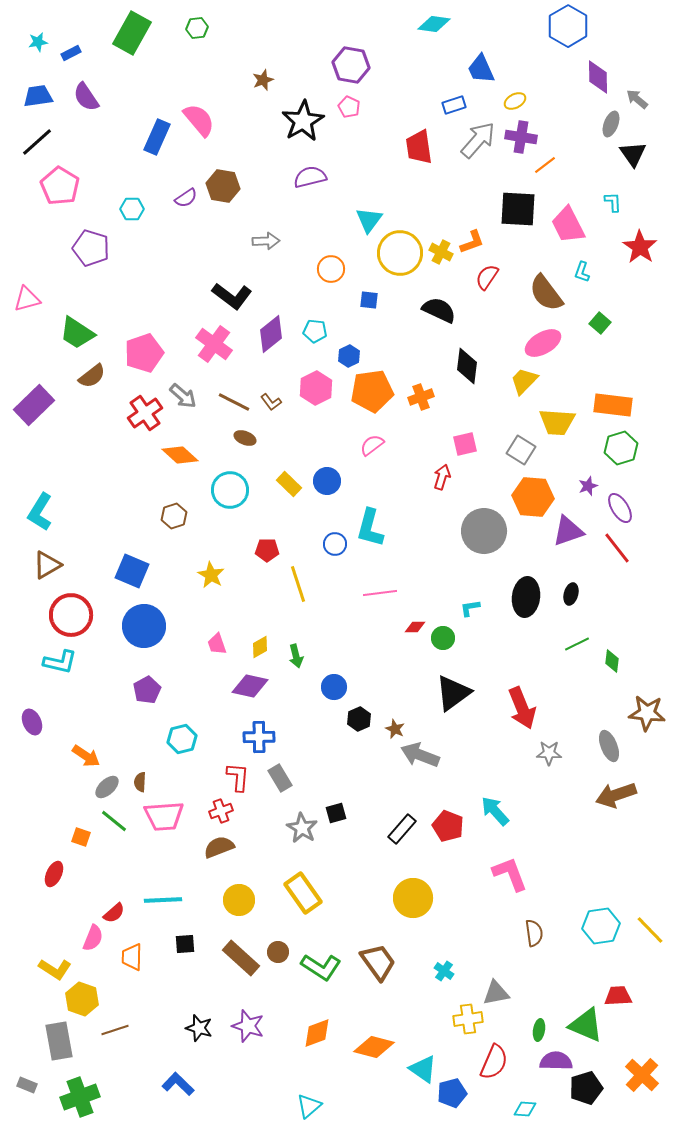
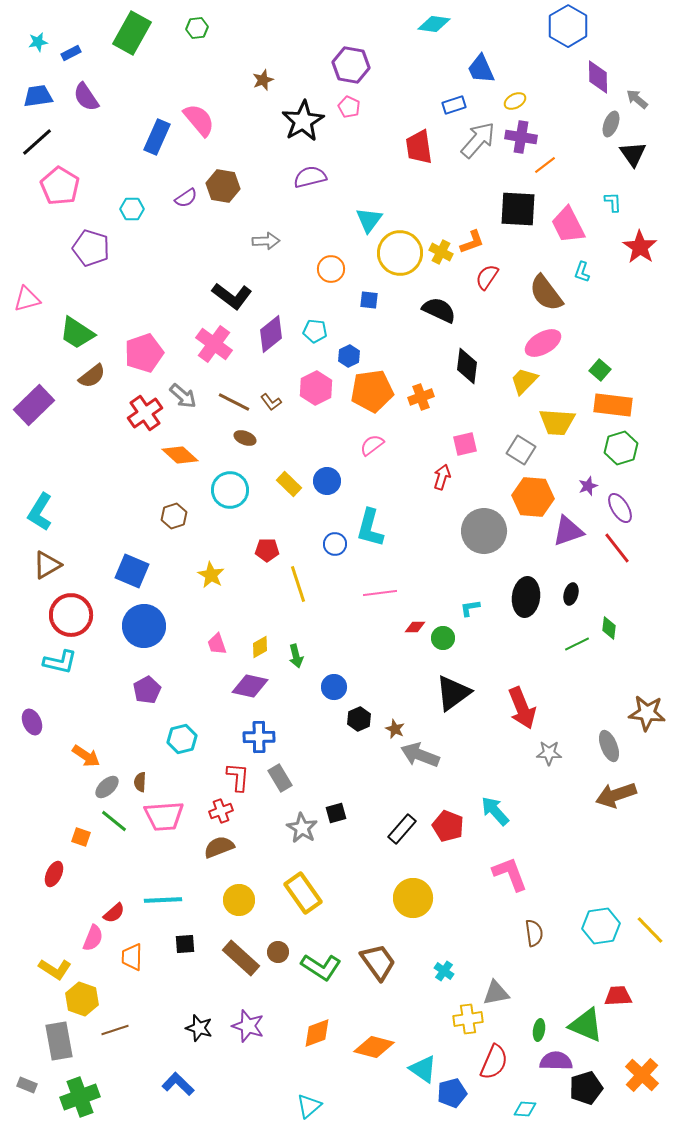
green square at (600, 323): moved 47 px down
green diamond at (612, 661): moved 3 px left, 33 px up
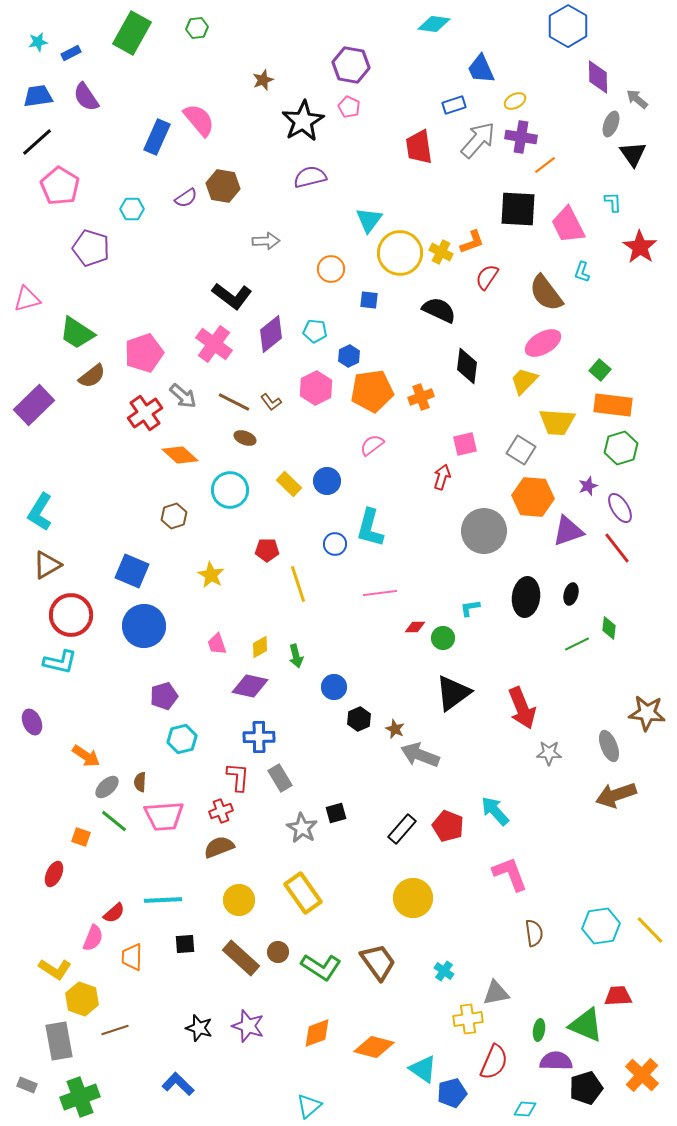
purple pentagon at (147, 690): moved 17 px right, 6 px down; rotated 12 degrees clockwise
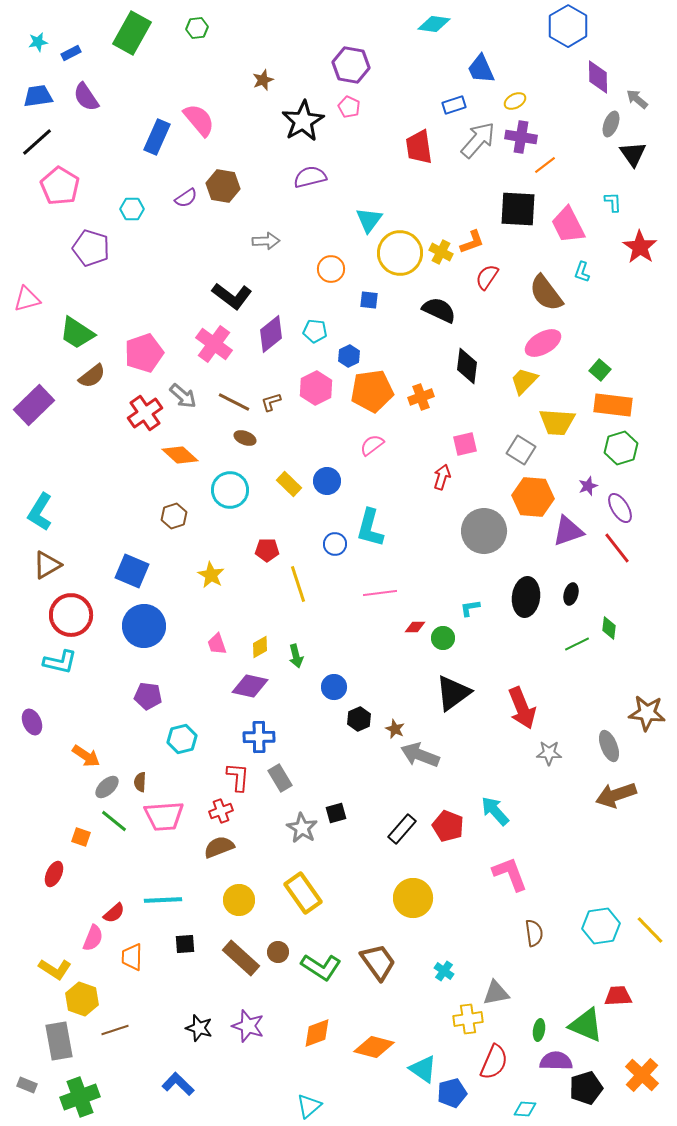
brown L-shape at (271, 402): rotated 110 degrees clockwise
purple pentagon at (164, 696): moved 16 px left; rotated 24 degrees clockwise
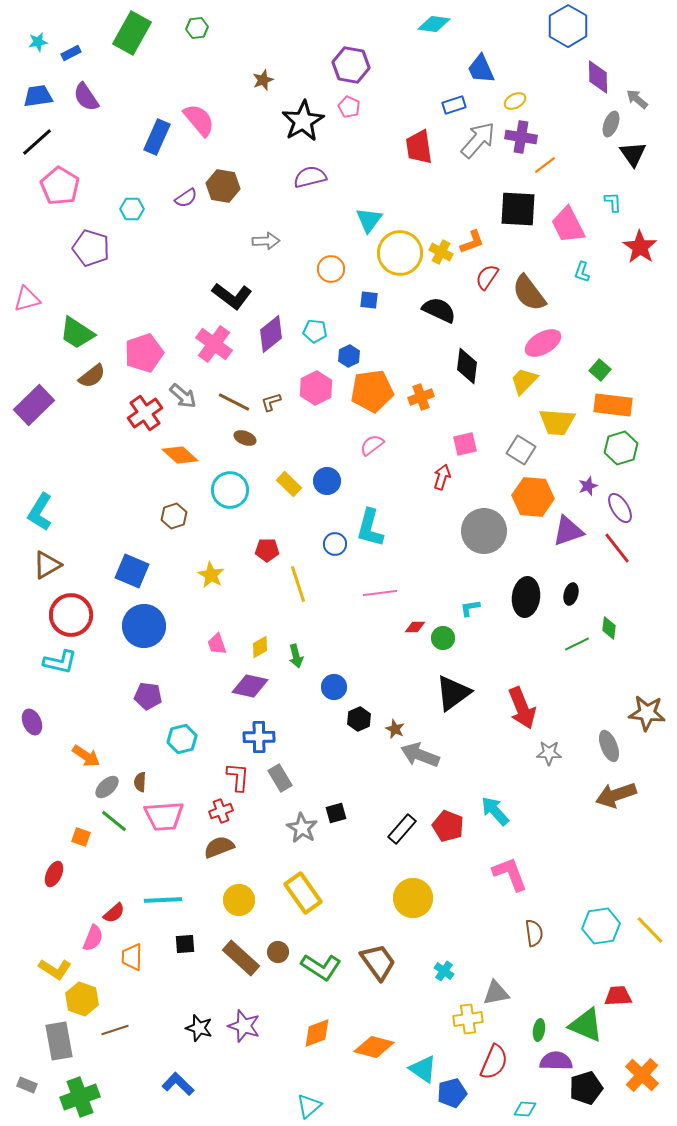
brown semicircle at (546, 293): moved 17 px left
purple star at (248, 1026): moved 4 px left
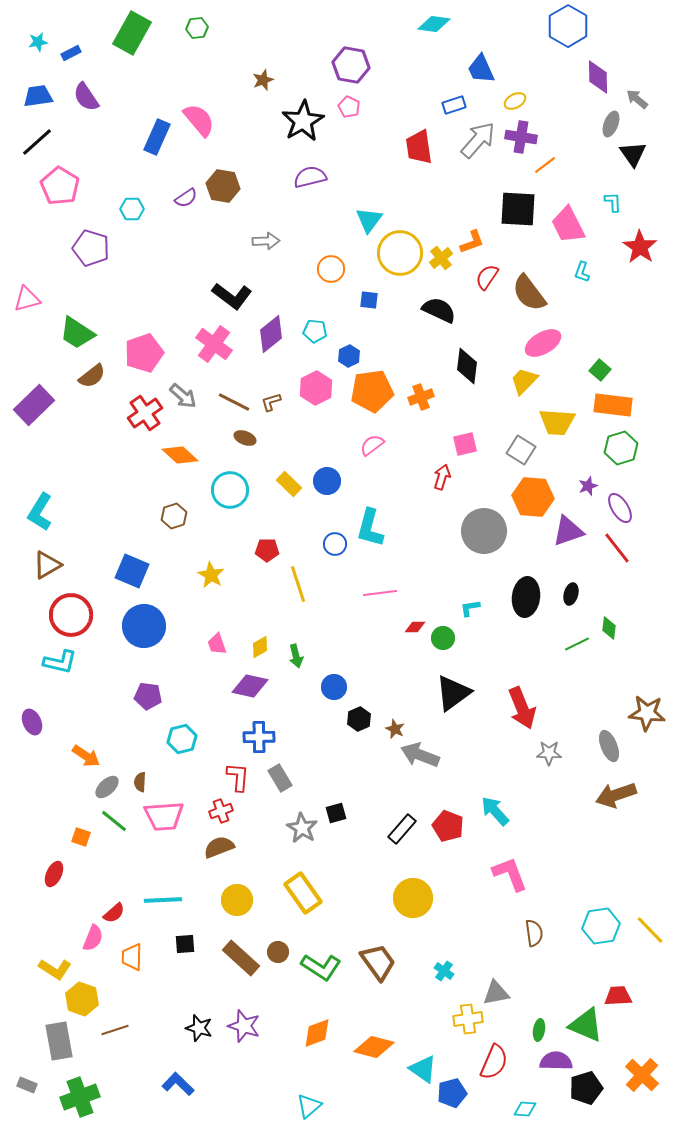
yellow cross at (441, 252): moved 6 px down; rotated 25 degrees clockwise
yellow circle at (239, 900): moved 2 px left
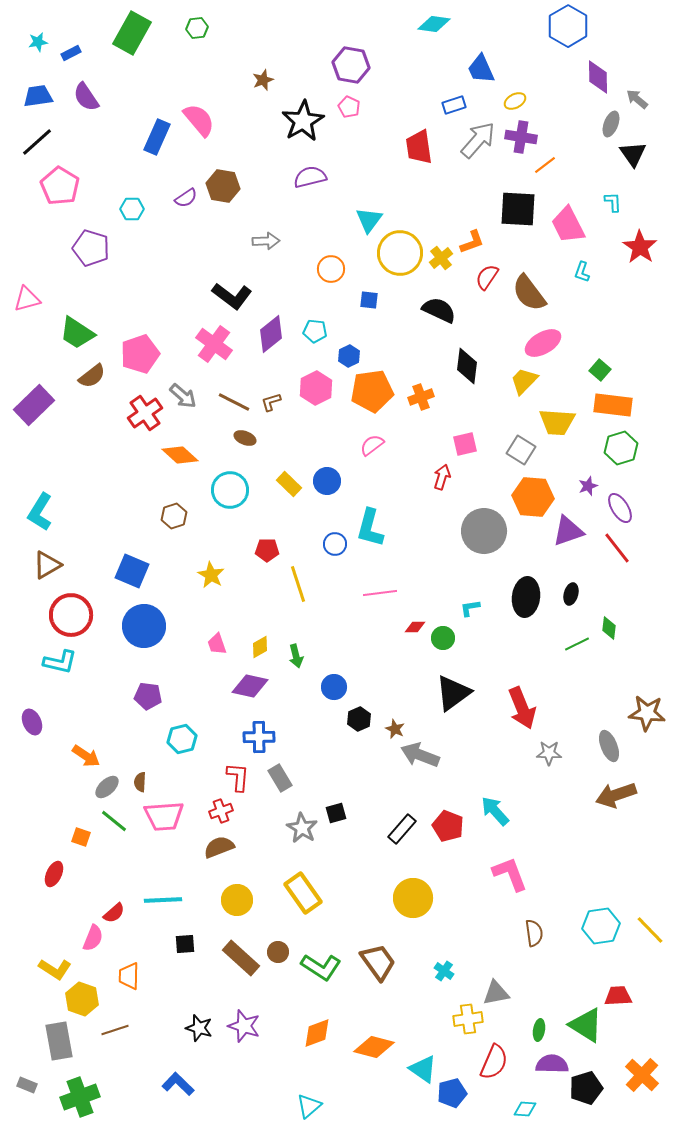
pink pentagon at (144, 353): moved 4 px left, 1 px down
orange trapezoid at (132, 957): moved 3 px left, 19 px down
green triangle at (586, 1025): rotated 9 degrees clockwise
purple semicircle at (556, 1061): moved 4 px left, 3 px down
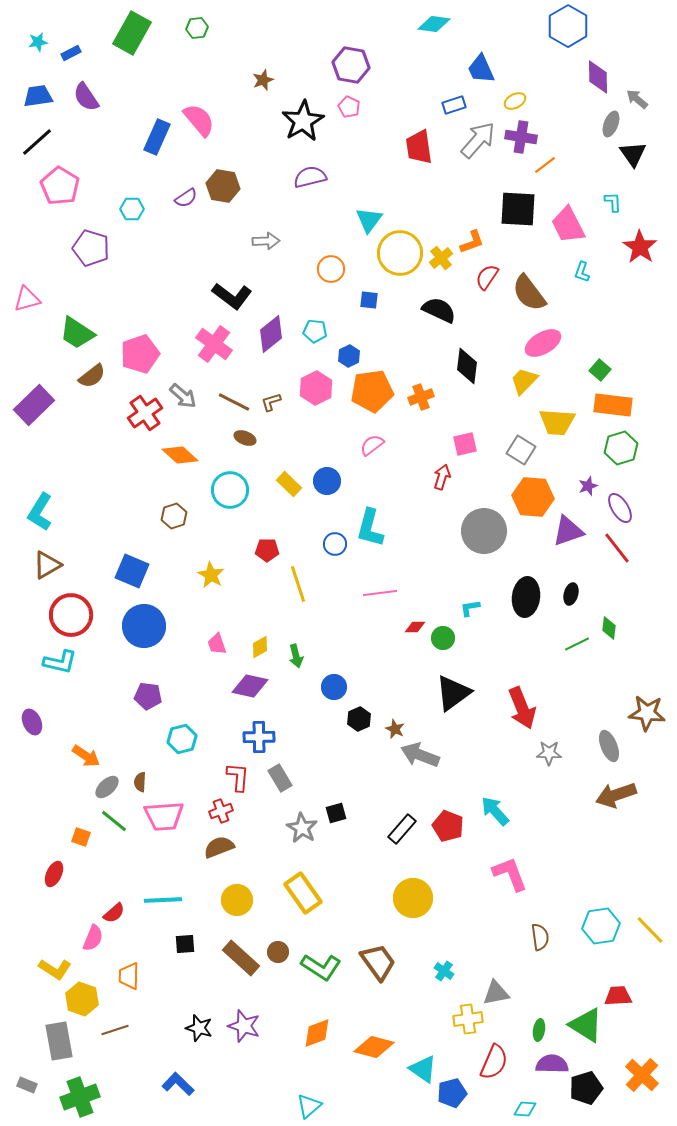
brown semicircle at (534, 933): moved 6 px right, 4 px down
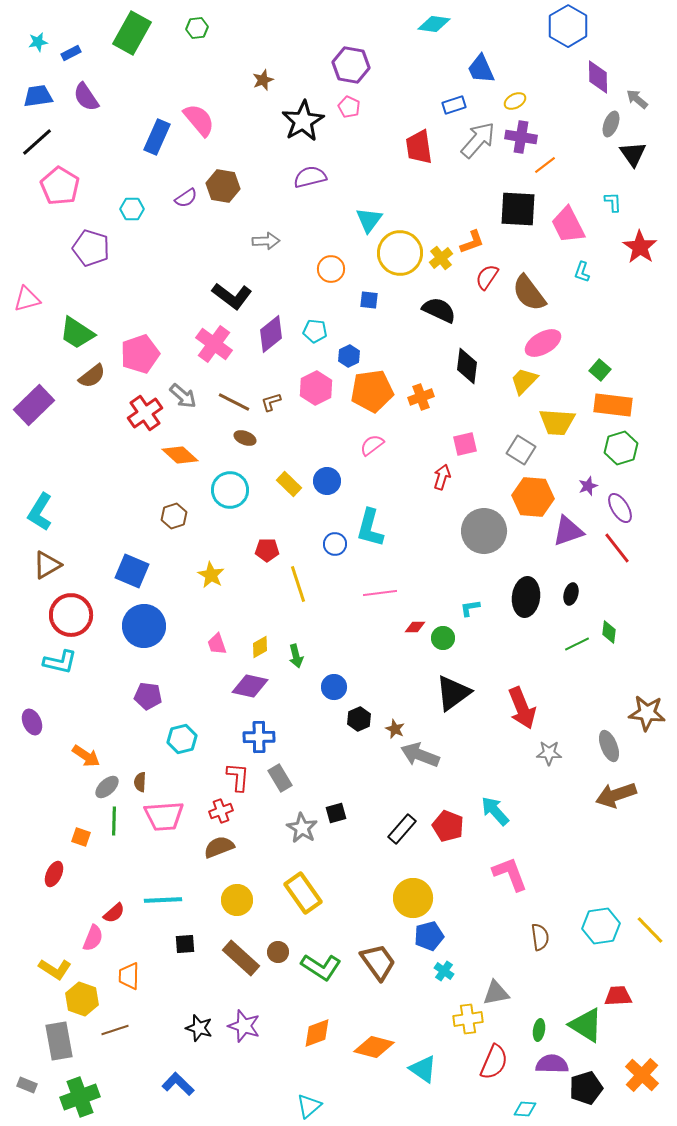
green diamond at (609, 628): moved 4 px down
green line at (114, 821): rotated 52 degrees clockwise
blue pentagon at (452, 1093): moved 23 px left, 157 px up
